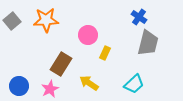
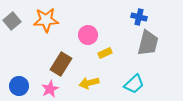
blue cross: rotated 21 degrees counterclockwise
yellow rectangle: rotated 40 degrees clockwise
yellow arrow: rotated 48 degrees counterclockwise
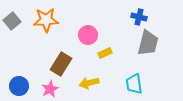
cyan trapezoid: rotated 125 degrees clockwise
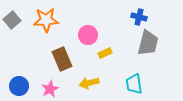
gray square: moved 1 px up
brown rectangle: moved 1 px right, 5 px up; rotated 55 degrees counterclockwise
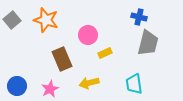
orange star: rotated 20 degrees clockwise
blue circle: moved 2 px left
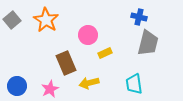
orange star: rotated 15 degrees clockwise
brown rectangle: moved 4 px right, 4 px down
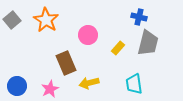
yellow rectangle: moved 13 px right, 5 px up; rotated 24 degrees counterclockwise
